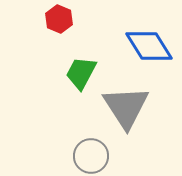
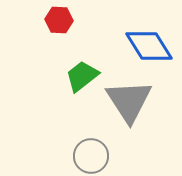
red hexagon: moved 1 px down; rotated 20 degrees counterclockwise
green trapezoid: moved 1 px right, 3 px down; rotated 24 degrees clockwise
gray triangle: moved 3 px right, 6 px up
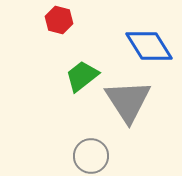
red hexagon: rotated 12 degrees clockwise
gray triangle: moved 1 px left
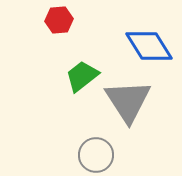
red hexagon: rotated 20 degrees counterclockwise
gray circle: moved 5 px right, 1 px up
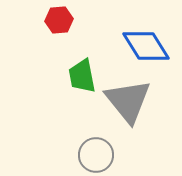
blue diamond: moved 3 px left
green trapezoid: rotated 63 degrees counterclockwise
gray triangle: rotated 6 degrees counterclockwise
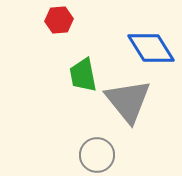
blue diamond: moved 5 px right, 2 px down
green trapezoid: moved 1 px right, 1 px up
gray circle: moved 1 px right
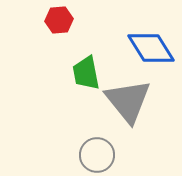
green trapezoid: moved 3 px right, 2 px up
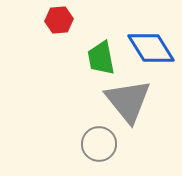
green trapezoid: moved 15 px right, 15 px up
gray circle: moved 2 px right, 11 px up
